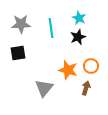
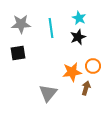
orange circle: moved 2 px right
orange star: moved 4 px right, 2 px down; rotated 24 degrees counterclockwise
gray triangle: moved 4 px right, 5 px down
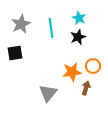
gray star: rotated 24 degrees counterclockwise
black square: moved 3 px left
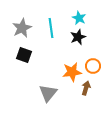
gray star: moved 1 px right, 4 px down
black square: moved 9 px right, 2 px down; rotated 28 degrees clockwise
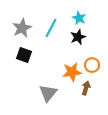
cyan line: rotated 36 degrees clockwise
orange circle: moved 1 px left, 1 px up
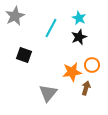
gray star: moved 7 px left, 12 px up
black star: moved 1 px right
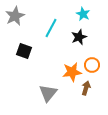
cyan star: moved 4 px right, 4 px up
black square: moved 4 px up
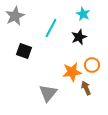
brown arrow: rotated 40 degrees counterclockwise
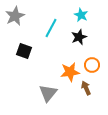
cyan star: moved 2 px left, 1 px down
orange star: moved 2 px left
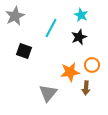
brown arrow: rotated 152 degrees counterclockwise
